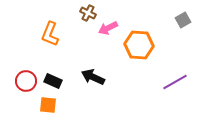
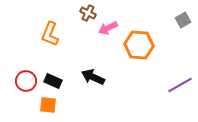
purple line: moved 5 px right, 3 px down
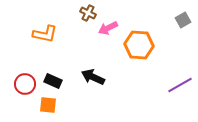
orange L-shape: moved 5 px left; rotated 100 degrees counterclockwise
red circle: moved 1 px left, 3 px down
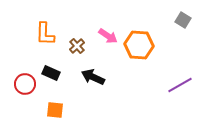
brown cross: moved 11 px left, 33 px down; rotated 21 degrees clockwise
gray square: rotated 28 degrees counterclockwise
pink arrow: moved 8 px down; rotated 120 degrees counterclockwise
orange L-shape: rotated 80 degrees clockwise
black rectangle: moved 2 px left, 8 px up
orange square: moved 7 px right, 5 px down
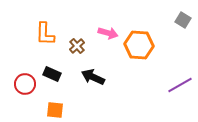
pink arrow: moved 3 px up; rotated 18 degrees counterclockwise
black rectangle: moved 1 px right, 1 px down
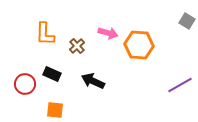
gray square: moved 4 px right, 1 px down
black arrow: moved 4 px down
